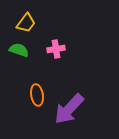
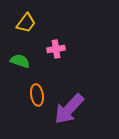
green semicircle: moved 1 px right, 11 px down
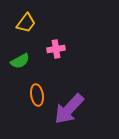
green semicircle: rotated 132 degrees clockwise
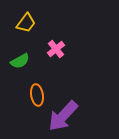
pink cross: rotated 30 degrees counterclockwise
purple arrow: moved 6 px left, 7 px down
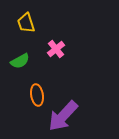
yellow trapezoid: rotated 125 degrees clockwise
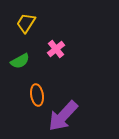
yellow trapezoid: rotated 50 degrees clockwise
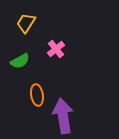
purple arrow: rotated 128 degrees clockwise
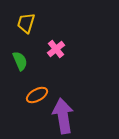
yellow trapezoid: rotated 15 degrees counterclockwise
green semicircle: rotated 84 degrees counterclockwise
orange ellipse: rotated 70 degrees clockwise
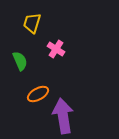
yellow trapezoid: moved 6 px right
pink cross: rotated 18 degrees counterclockwise
orange ellipse: moved 1 px right, 1 px up
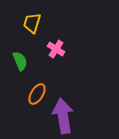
orange ellipse: moved 1 px left; rotated 30 degrees counterclockwise
